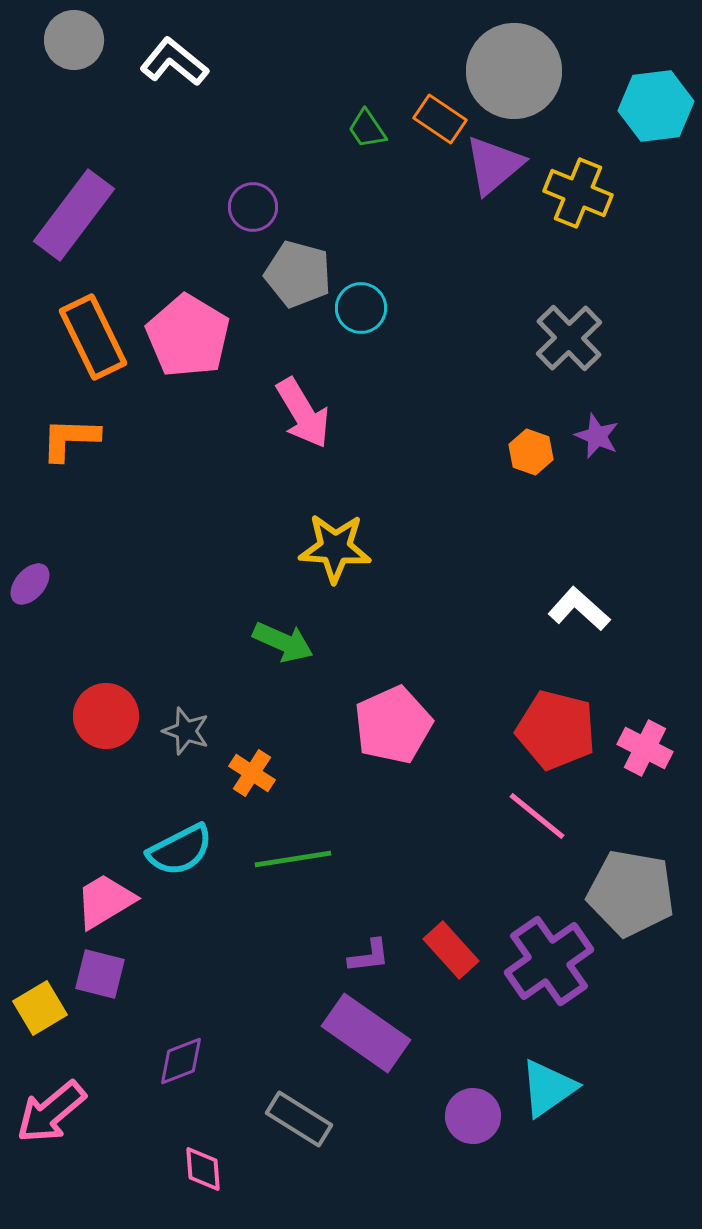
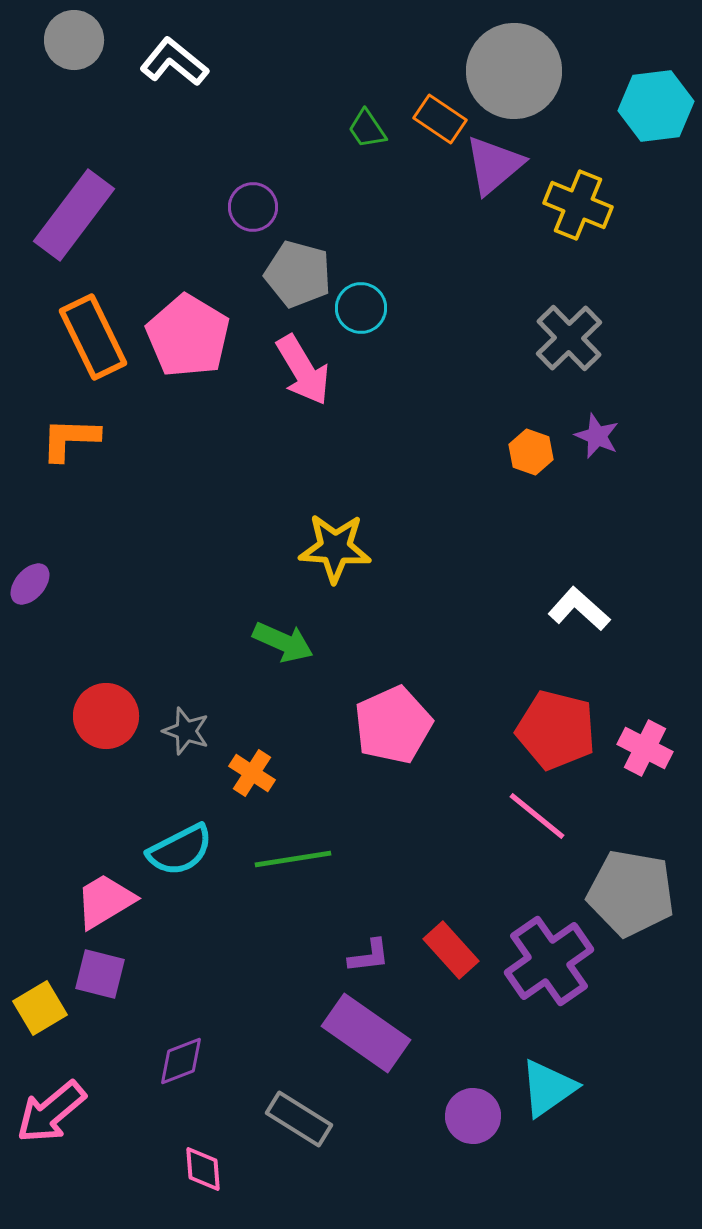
yellow cross at (578, 193): moved 12 px down
pink arrow at (303, 413): moved 43 px up
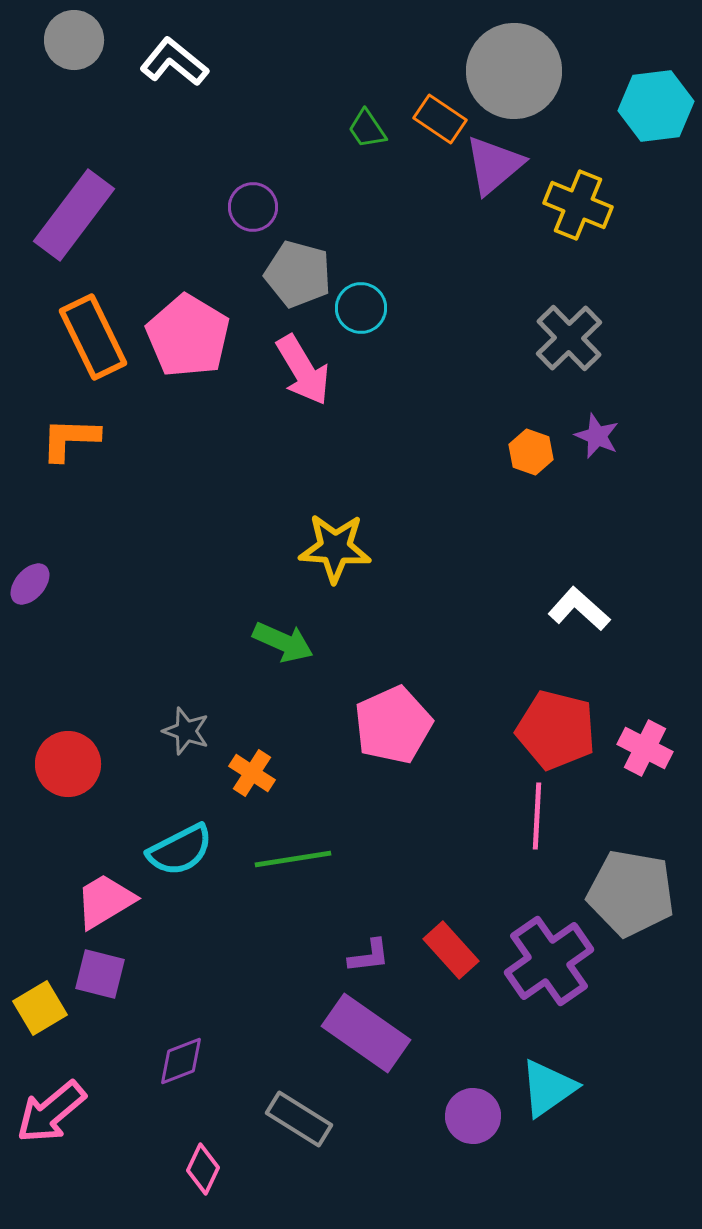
red circle at (106, 716): moved 38 px left, 48 px down
pink line at (537, 816): rotated 54 degrees clockwise
pink diamond at (203, 1169): rotated 30 degrees clockwise
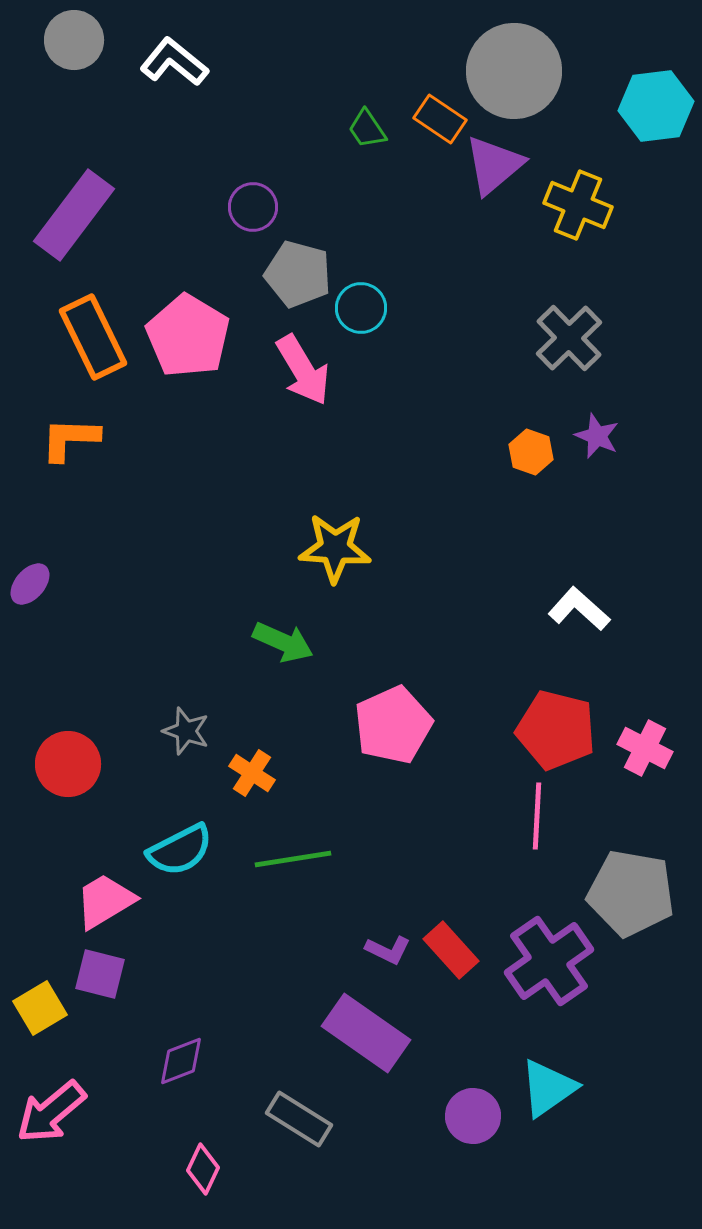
purple L-shape at (369, 956): moved 19 px right, 6 px up; rotated 33 degrees clockwise
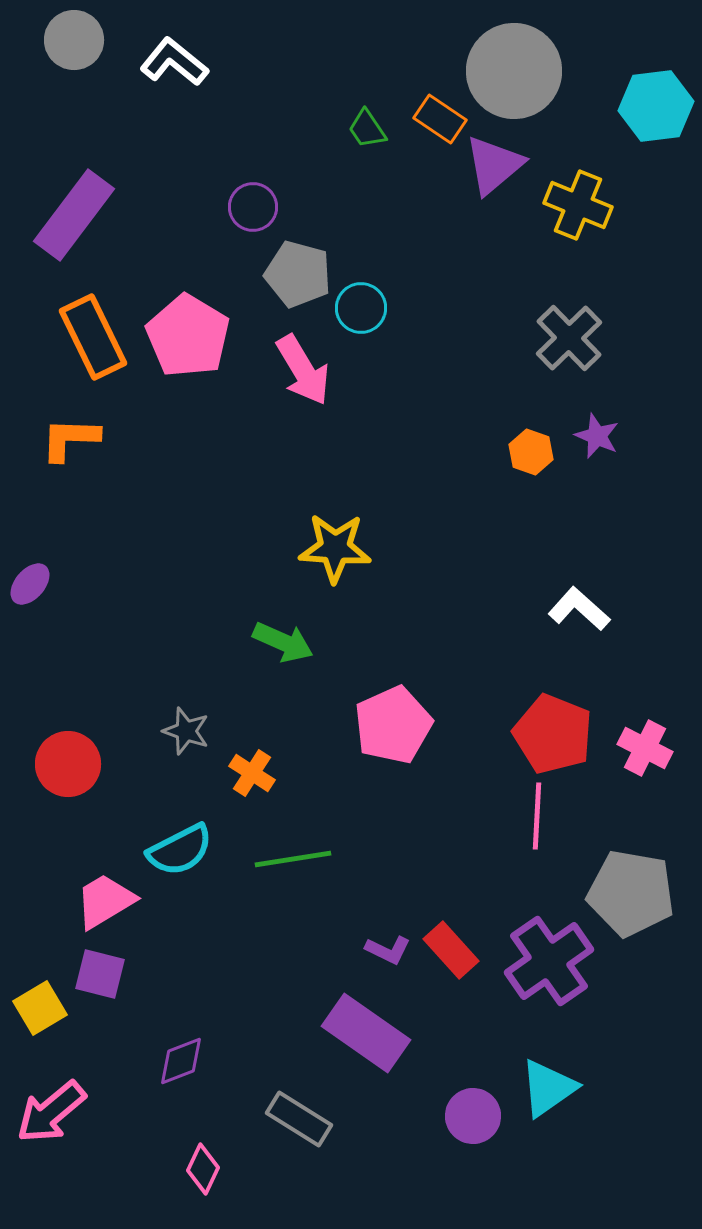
red pentagon at (556, 730): moved 3 px left, 4 px down; rotated 8 degrees clockwise
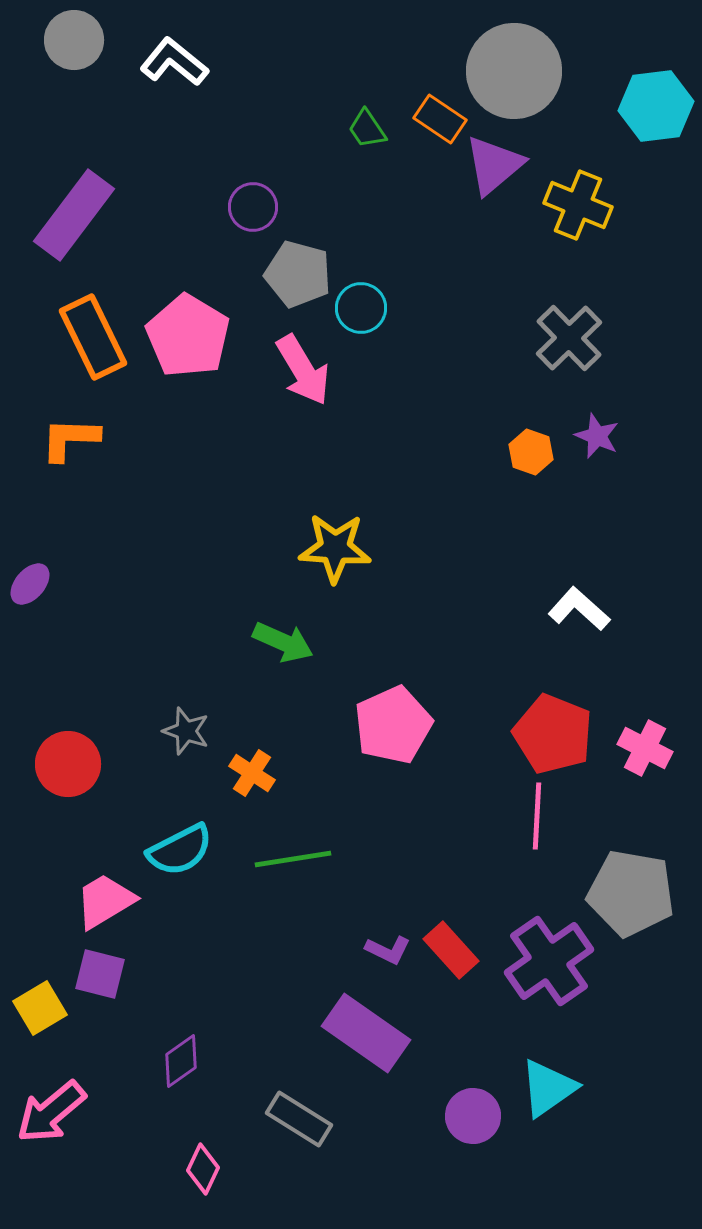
purple diamond at (181, 1061): rotated 14 degrees counterclockwise
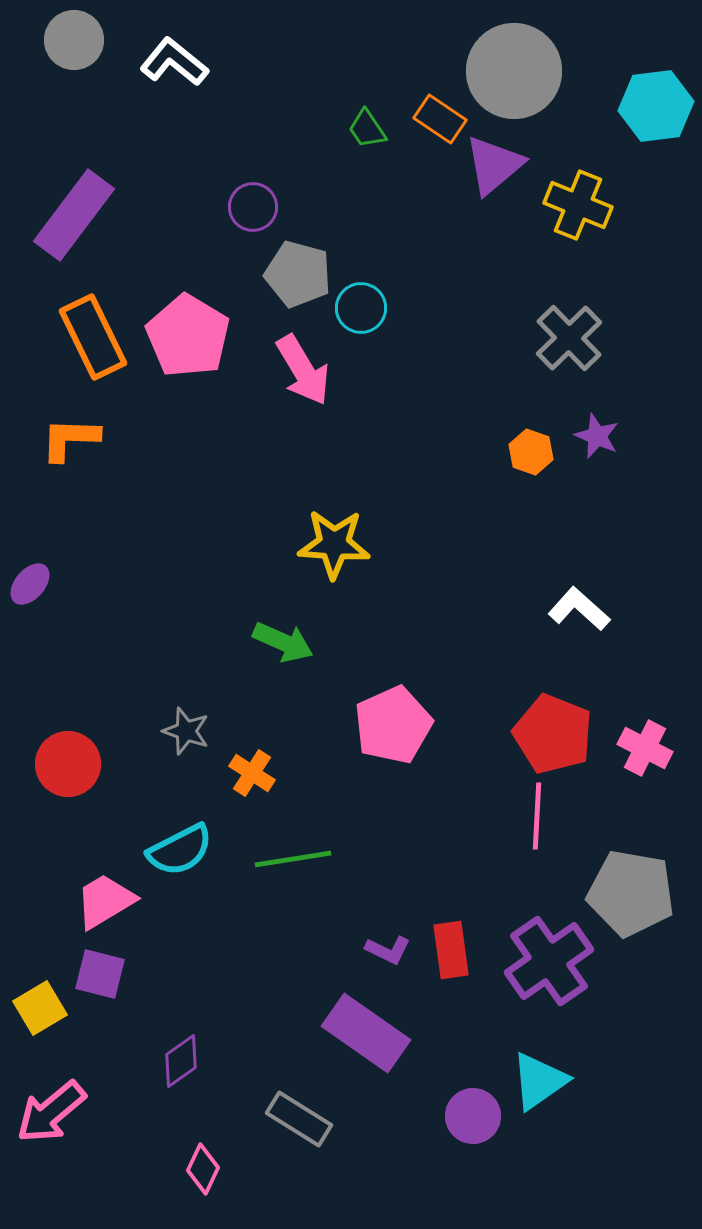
yellow star at (335, 548): moved 1 px left, 4 px up
red rectangle at (451, 950): rotated 34 degrees clockwise
cyan triangle at (548, 1088): moved 9 px left, 7 px up
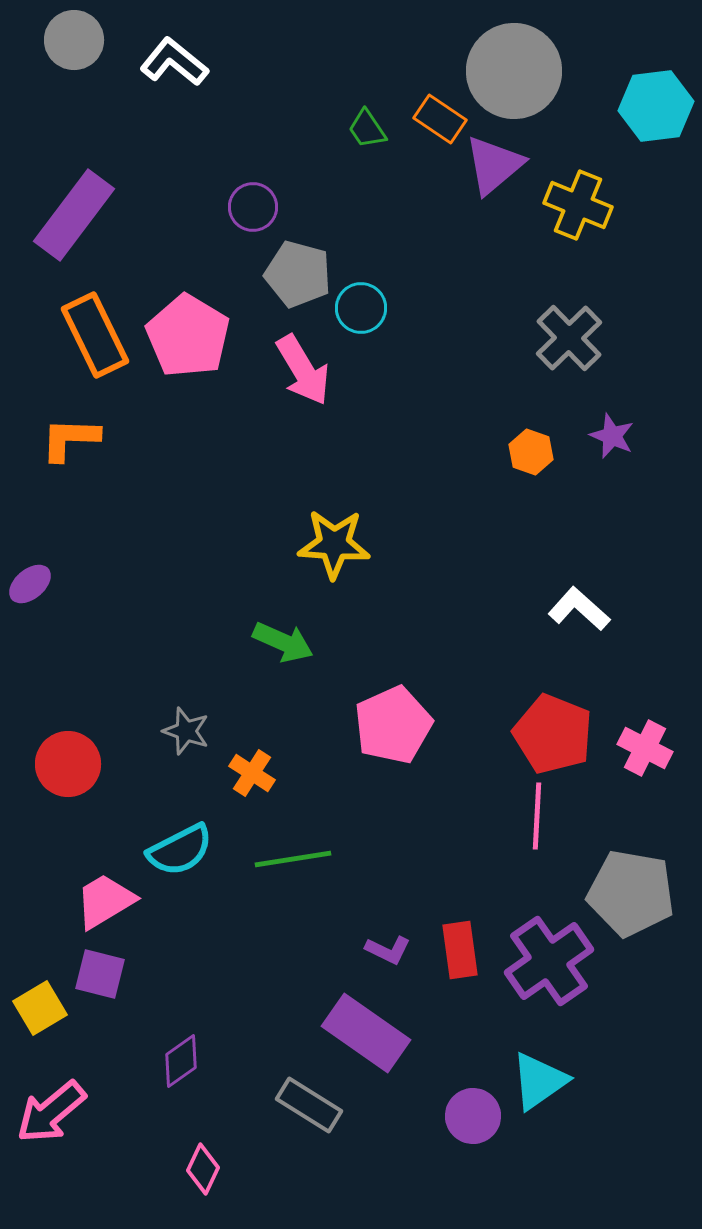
orange rectangle at (93, 337): moved 2 px right, 2 px up
purple star at (597, 436): moved 15 px right
purple ellipse at (30, 584): rotated 9 degrees clockwise
red rectangle at (451, 950): moved 9 px right
gray rectangle at (299, 1119): moved 10 px right, 14 px up
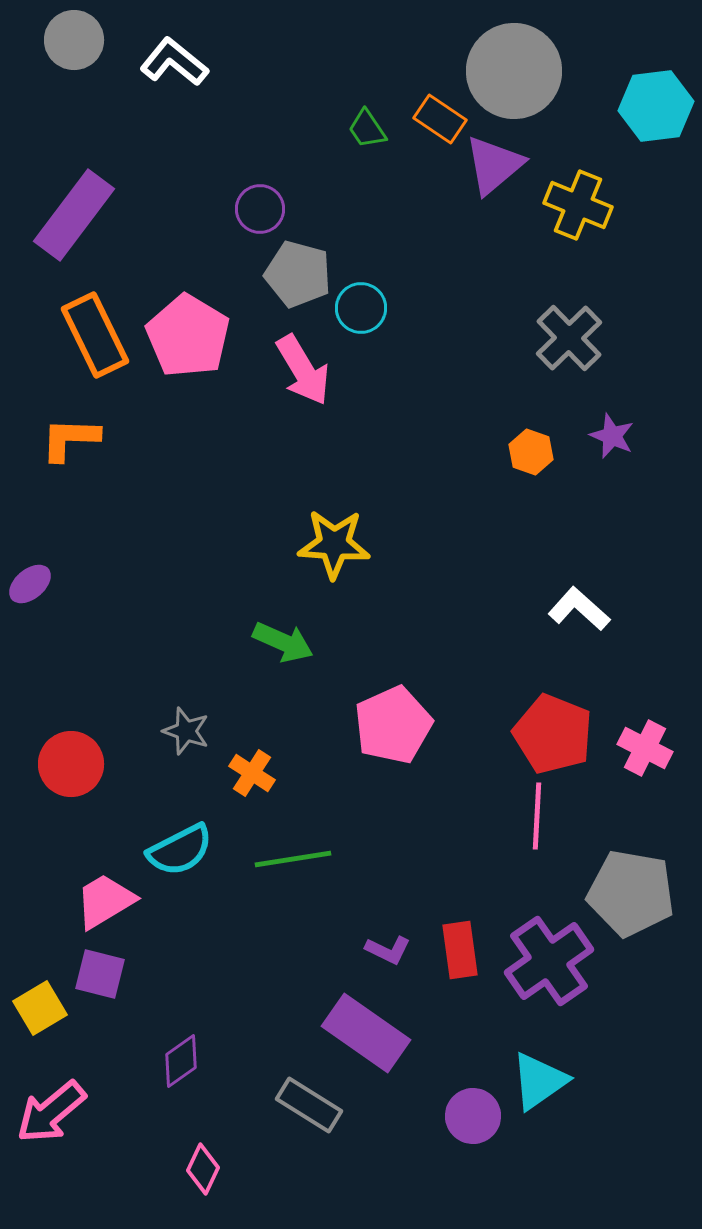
purple circle at (253, 207): moved 7 px right, 2 px down
red circle at (68, 764): moved 3 px right
